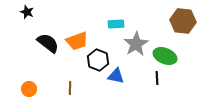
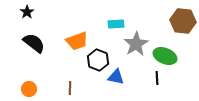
black star: rotated 16 degrees clockwise
black semicircle: moved 14 px left
blue triangle: moved 1 px down
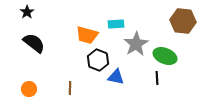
orange trapezoid: moved 10 px right, 6 px up; rotated 35 degrees clockwise
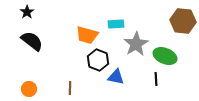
black semicircle: moved 2 px left, 2 px up
black line: moved 1 px left, 1 px down
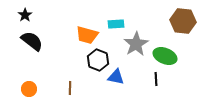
black star: moved 2 px left, 3 px down
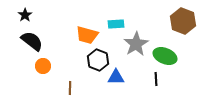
brown hexagon: rotated 15 degrees clockwise
blue triangle: rotated 12 degrees counterclockwise
orange circle: moved 14 px right, 23 px up
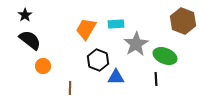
orange trapezoid: moved 1 px left, 6 px up; rotated 105 degrees clockwise
black semicircle: moved 2 px left, 1 px up
